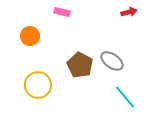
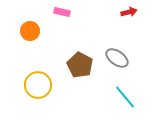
orange circle: moved 5 px up
gray ellipse: moved 5 px right, 3 px up
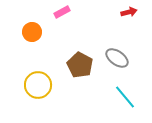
pink rectangle: rotated 42 degrees counterclockwise
orange circle: moved 2 px right, 1 px down
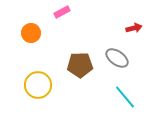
red arrow: moved 5 px right, 16 px down
orange circle: moved 1 px left, 1 px down
brown pentagon: rotated 30 degrees counterclockwise
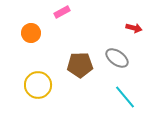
red arrow: rotated 28 degrees clockwise
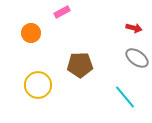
gray ellipse: moved 20 px right
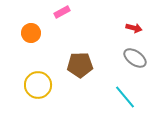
gray ellipse: moved 2 px left
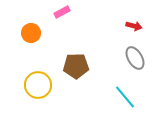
red arrow: moved 2 px up
gray ellipse: rotated 25 degrees clockwise
brown pentagon: moved 4 px left, 1 px down
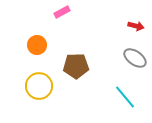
red arrow: moved 2 px right
orange circle: moved 6 px right, 12 px down
gray ellipse: rotated 25 degrees counterclockwise
yellow circle: moved 1 px right, 1 px down
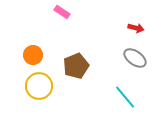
pink rectangle: rotated 63 degrees clockwise
red arrow: moved 2 px down
orange circle: moved 4 px left, 10 px down
brown pentagon: rotated 20 degrees counterclockwise
